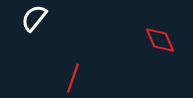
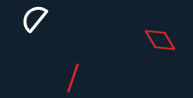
red diamond: rotated 8 degrees counterclockwise
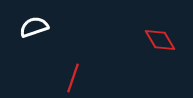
white semicircle: moved 9 px down; rotated 32 degrees clockwise
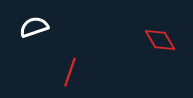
red line: moved 3 px left, 6 px up
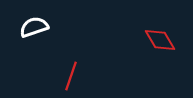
red line: moved 1 px right, 4 px down
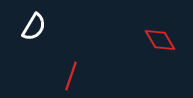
white semicircle: rotated 140 degrees clockwise
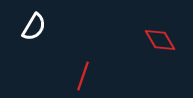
red line: moved 12 px right
